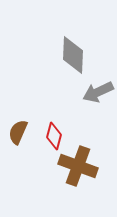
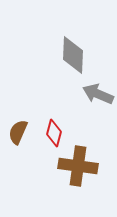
gray arrow: moved 2 px down; rotated 48 degrees clockwise
red diamond: moved 3 px up
brown cross: rotated 12 degrees counterclockwise
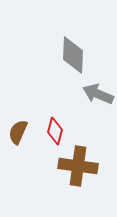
red diamond: moved 1 px right, 2 px up
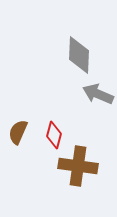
gray diamond: moved 6 px right
red diamond: moved 1 px left, 4 px down
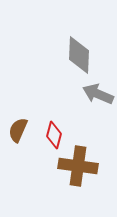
brown semicircle: moved 2 px up
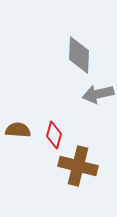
gray arrow: rotated 36 degrees counterclockwise
brown semicircle: rotated 70 degrees clockwise
brown cross: rotated 6 degrees clockwise
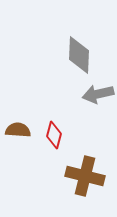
brown cross: moved 7 px right, 10 px down
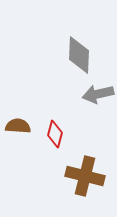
brown semicircle: moved 4 px up
red diamond: moved 1 px right, 1 px up
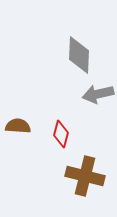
red diamond: moved 6 px right
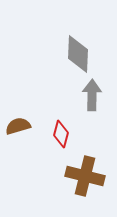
gray diamond: moved 1 px left, 1 px up
gray arrow: moved 6 px left, 1 px down; rotated 104 degrees clockwise
brown semicircle: rotated 20 degrees counterclockwise
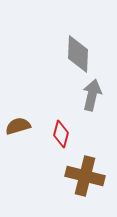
gray arrow: rotated 12 degrees clockwise
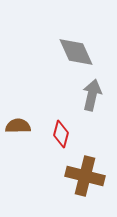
gray diamond: moved 2 px left, 2 px up; rotated 27 degrees counterclockwise
brown semicircle: rotated 15 degrees clockwise
